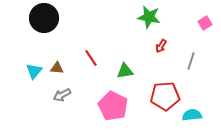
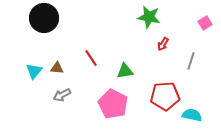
red arrow: moved 2 px right, 2 px up
pink pentagon: moved 2 px up
cyan semicircle: rotated 18 degrees clockwise
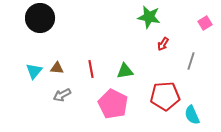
black circle: moved 4 px left
red line: moved 11 px down; rotated 24 degrees clockwise
cyan semicircle: rotated 126 degrees counterclockwise
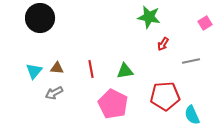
gray line: rotated 60 degrees clockwise
gray arrow: moved 8 px left, 2 px up
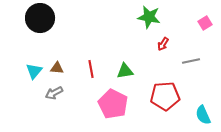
cyan semicircle: moved 11 px right
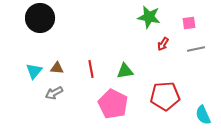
pink square: moved 16 px left; rotated 24 degrees clockwise
gray line: moved 5 px right, 12 px up
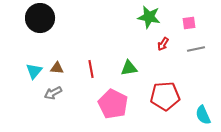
green triangle: moved 4 px right, 3 px up
gray arrow: moved 1 px left
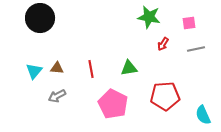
gray arrow: moved 4 px right, 3 px down
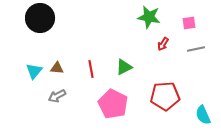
green triangle: moved 5 px left, 1 px up; rotated 18 degrees counterclockwise
